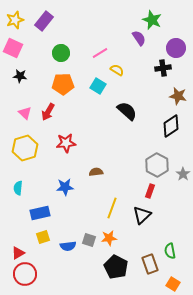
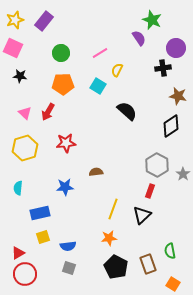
yellow semicircle: rotated 96 degrees counterclockwise
yellow line: moved 1 px right, 1 px down
gray square: moved 20 px left, 28 px down
brown rectangle: moved 2 px left
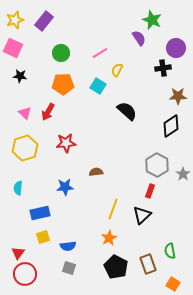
brown star: rotated 12 degrees counterclockwise
orange star: rotated 21 degrees counterclockwise
red triangle: rotated 24 degrees counterclockwise
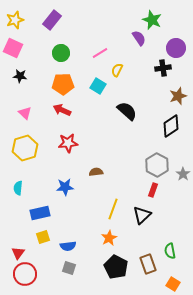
purple rectangle: moved 8 px right, 1 px up
brown star: rotated 18 degrees counterclockwise
red arrow: moved 14 px right, 2 px up; rotated 84 degrees clockwise
red star: moved 2 px right
red rectangle: moved 3 px right, 1 px up
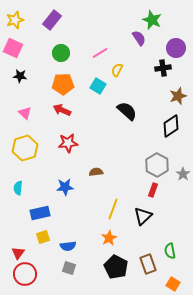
black triangle: moved 1 px right, 1 px down
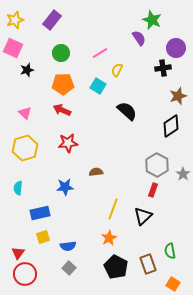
black star: moved 7 px right, 6 px up; rotated 24 degrees counterclockwise
gray square: rotated 24 degrees clockwise
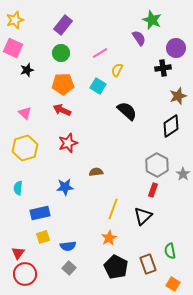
purple rectangle: moved 11 px right, 5 px down
red star: rotated 12 degrees counterclockwise
